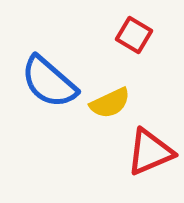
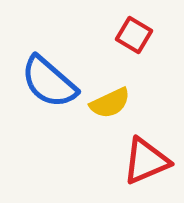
red triangle: moved 4 px left, 9 px down
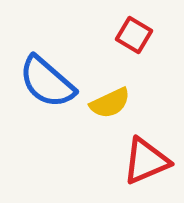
blue semicircle: moved 2 px left
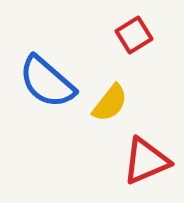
red square: rotated 27 degrees clockwise
yellow semicircle: rotated 27 degrees counterclockwise
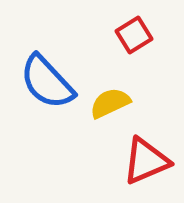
blue semicircle: rotated 6 degrees clockwise
yellow semicircle: rotated 153 degrees counterclockwise
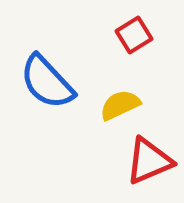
yellow semicircle: moved 10 px right, 2 px down
red triangle: moved 3 px right
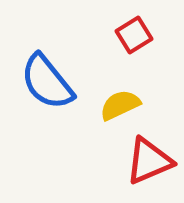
blue semicircle: rotated 4 degrees clockwise
